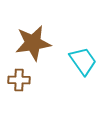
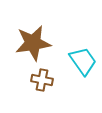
brown cross: moved 23 px right; rotated 10 degrees clockwise
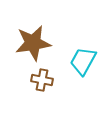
cyan trapezoid: rotated 116 degrees counterclockwise
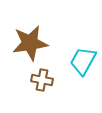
brown star: moved 3 px left
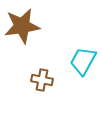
brown star: moved 8 px left, 17 px up
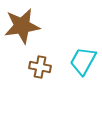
brown cross: moved 2 px left, 13 px up
